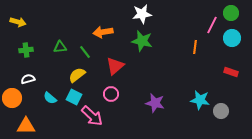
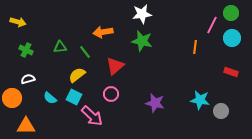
green cross: rotated 32 degrees clockwise
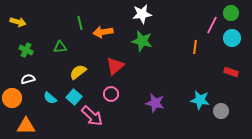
green line: moved 5 px left, 29 px up; rotated 24 degrees clockwise
yellow semicircle: moved 1 px right, 3 px up
cyan square: rotated 14 degrees clockwise
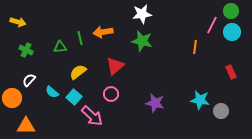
green circle: moved 2 px up
green line: moved 15 px down
cyan circle: moved 6 px up
red rectangle: rotated 48 degrees clockwise
white semicircle: moved 1 px right, 1 px down; rotated 32 degrees counterclockwise
cyan semicircle: moved 2 px right, 6 px up
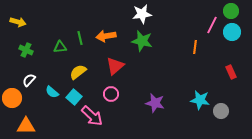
orange arrow: moved 3 px right, 4 px down
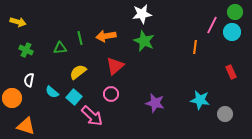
green circle: moved 4 px right, 1 px down
green star: moved 2 px right; rotated 10 degrees clockwise
green triangle: moved 1 px down
white semicircle: rotated 32 degrees counterclockwise
gray circle: moved 4 px right, 3 px down
orange triangle: rotated 18 degrees clockwise
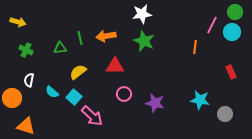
red triangle: rotated 42 degrees clockwise
pink circle: moved 13 px right
